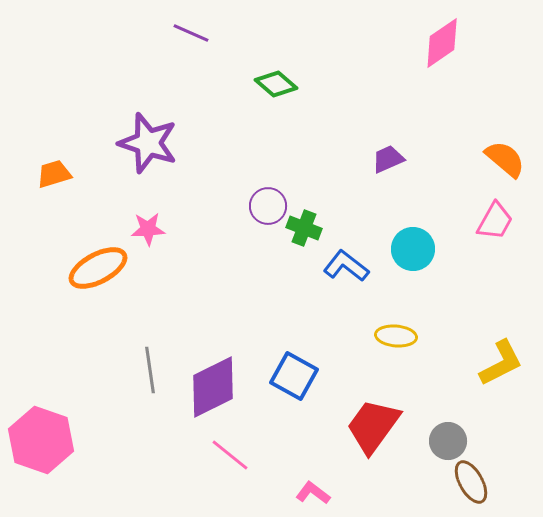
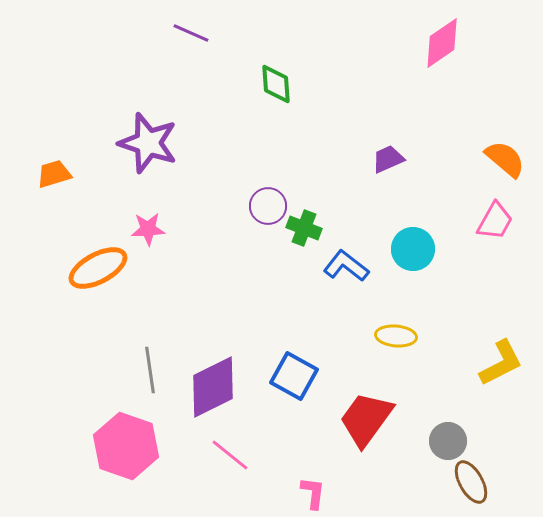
green diamond: rotated 45 degrees clockwise
red trapezoid: moved 7 px left, 7 px up
pink hexagon: moved 85 px right, 6 px down
pink L-shape: rotated 60 degrees clockwise
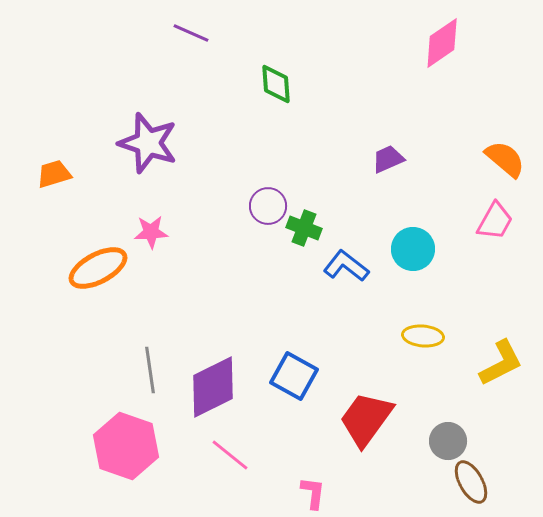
pink star: moved 3 px right, 3 px down
yellow ellipse: moved 27 px right
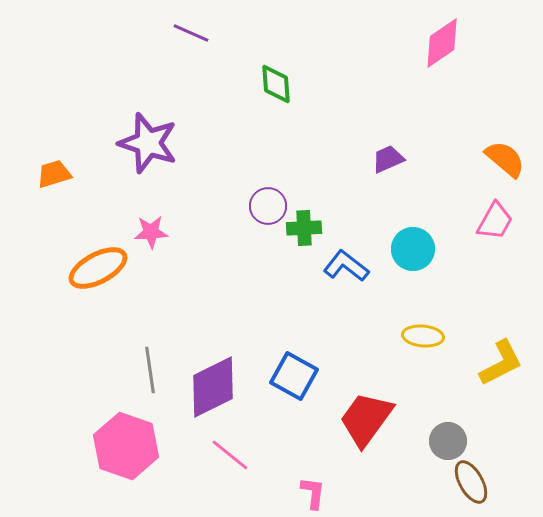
green cross: rotated 24 degrees counterclockwise
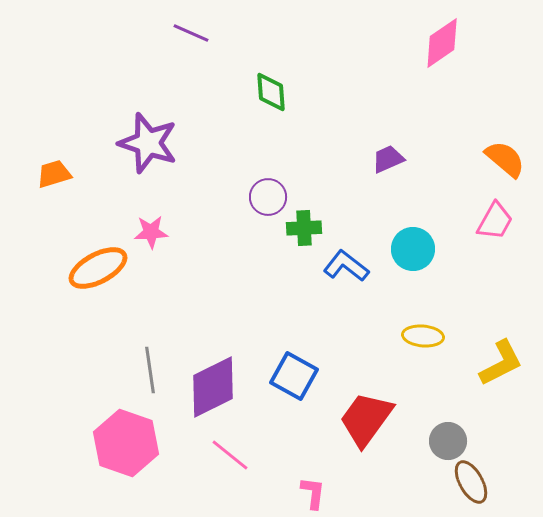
green diamond: moved 5 px left, 8 px down
purple circle: moved 9 px up
pink hexagon: moved 3 px up
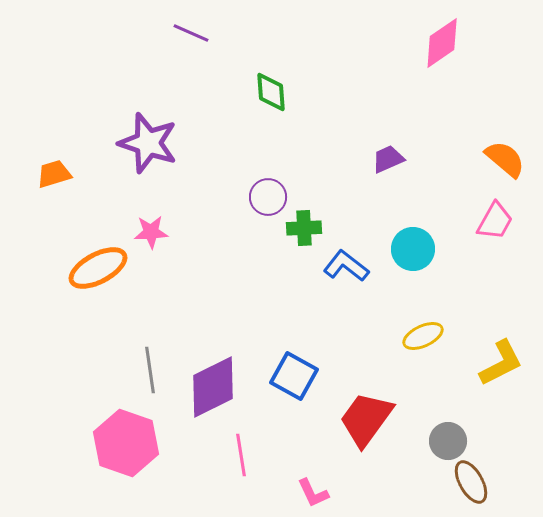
yellow ellipse: rotated 30 degrees counterclockwise
pink line: moved 11 px right; rotated 42 degrees clockwise
pink L-shape: rotated 148 degrees clockwise
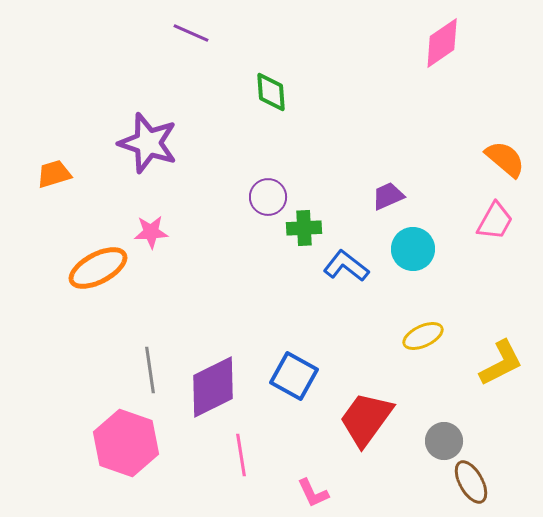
purple trapezoid: moved 37 px down
gray circle: moved 4 px left
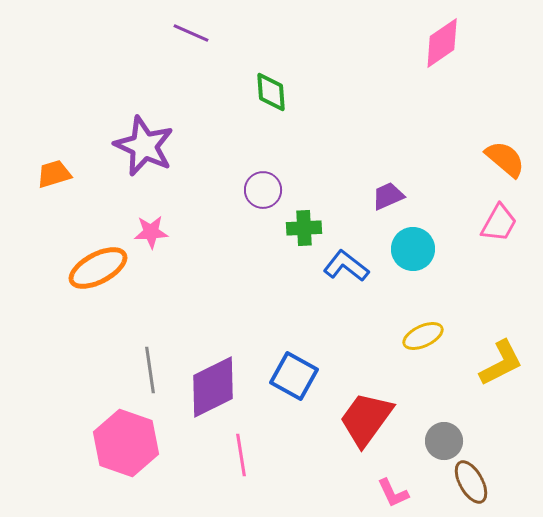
purple star: moved 4 px left, 3 px down; rotated 6 degrees clockwise
purple circle: moved 5 px left, 7 px up
pink trapezoid: moved 4 px right, 2 px down
pink L-shape: moved 80 px right
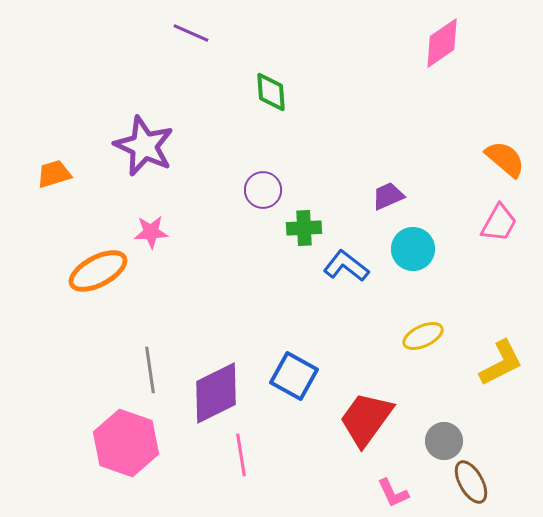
orange ellipse: moved 3 px down
purple diamond: moved 3 px right, 6 px down
